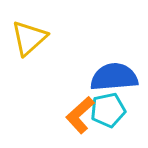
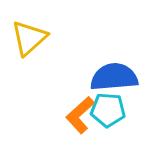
cyan pentagon: rotated 16 degrees clockwise
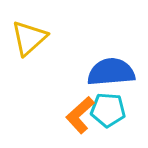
blue semicircle: moved 3 px left, 5 px up
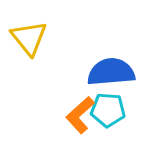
yellow triangle: rotated 27 degrees counterclockwise
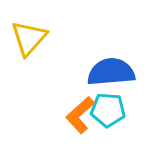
yellow triangle: rotated 21 degrees clockwise
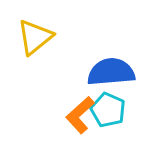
yellow triangle: moved 6 px right, 1 px up; rotated 9 degrees clockwise
cyan pentagon: rotated 20 degrees clockwise
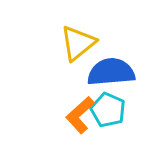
yellow triangle: moved 43 px right, 6 px down
